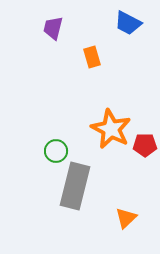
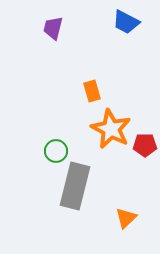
blue trapezoid: moved 2 px left, 1 px up
orange rectangle: moved 34 px down
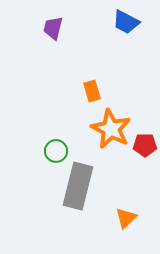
gray rectangle: moved 3 px right
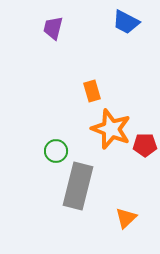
orange star: rotated 6 degrees counterclockwise
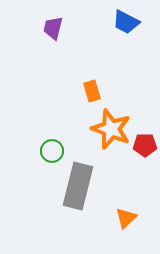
green circle: moved 4 px left
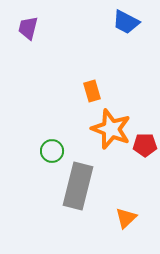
purple trapezoid: moved 25 px left
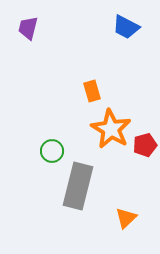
blue trapezoid: moved 5 px down
orange star: rotated 9 degrees clockwise
red pentagon: rotated 15 degrees counterclockwise
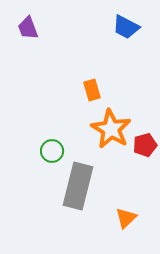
purple trapezoid: rotated 35 degrees counterclockwise
orange rectangle: moved 1 px up
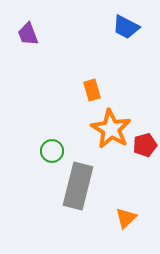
purple trapezoid: moved 6 px down
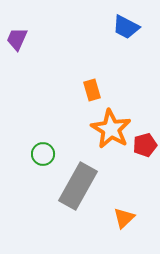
purple trapezoid: moved 11 px left, 5 px down; rotated 45 degrees clockwise
green circle: moved 9 px left, 3 px down
gray rectangle: rotated 15 degrees clockwise
orange triangle: moved 2 px left
